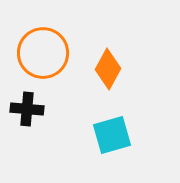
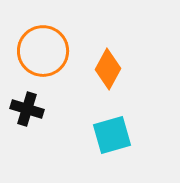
orange circle: moved 2 px up
black cross: rotated 12 degrees clockwise
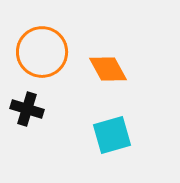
orange circle: moved 1 px left, 1 px down
orange diamond: rotated 57 degrees counterclockwise
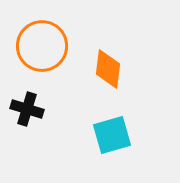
orange circle: moved 6 px up
orange diamond: rotated 36 degrees clockwise
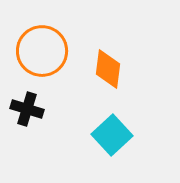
orange circle: moved 5 px down
cyan square: rotated 27 degrees counterclockwise
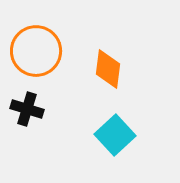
orange circle: moved 6 px left
cyan square: moved 3 px right
